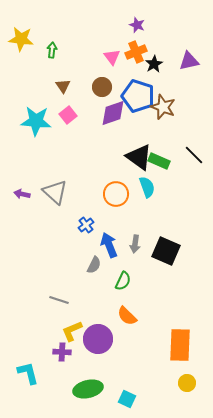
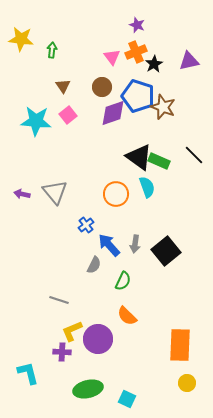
gray triangle: rotated 8 degrees clockwise
blue arrow: rotated 20 degrees counterclockwise
black square: rotated 28 degrees clockwise
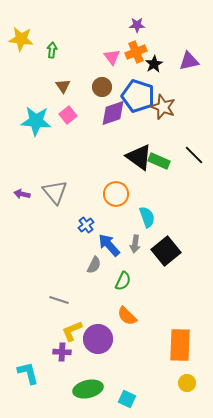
purple star: rotated 21 degrees counterclockwise
cyan semicircle: moved 30 px down
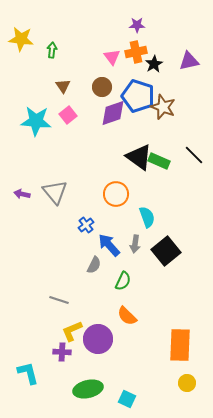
orange cross: rotated 10 degrees clockwise
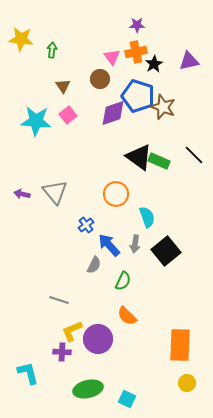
brown circle: moved 2 px left, 8 px up
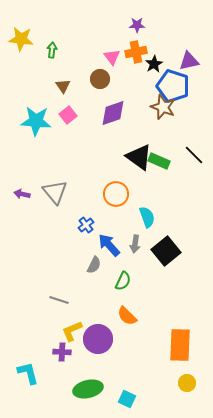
blue pentagon: moved 35 px right, 10 px up
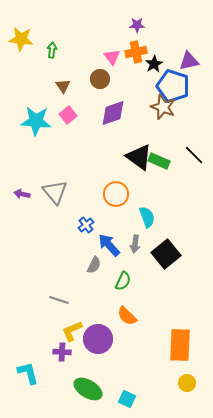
black square: moved 3 px down
green ellipse: rotated 44 degrees clockwise
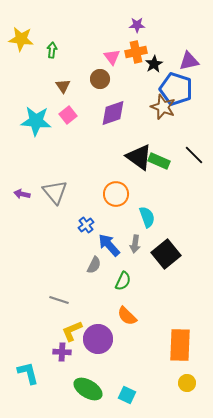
blue pentagon: moved 3 px right, 3 px down
cyan square: moved 4 px up
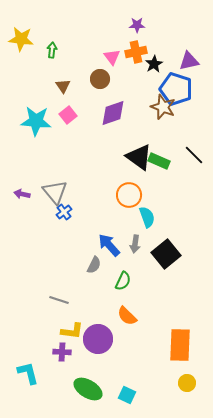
orange circle: moved 13 px right, 1 px down
blue cross: moved 22 px left, 13 px up
yellow L-shape: rotated 150 degrees counterclockwise
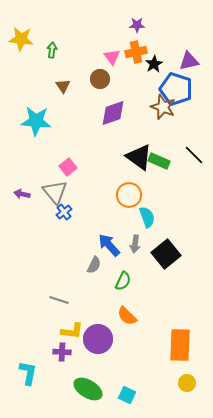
pink square: moved 52 px down
cyan L-shape: rotated 25 degrees clockwise
